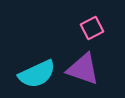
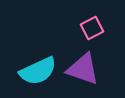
cyan semicircle: moved 1 px right, 3 px up
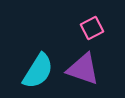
cyan semicircle: rotated 33 degrees counterclockwise
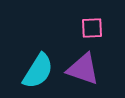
pink square: rotated 25 degrees clockwise
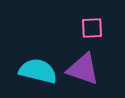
cyan semicircle: rotated 108 degrees counterclockwise
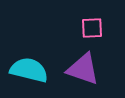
cyan semicircle: moved 9 px left, 1 px up
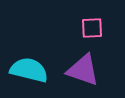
purple triangle: moved 1 px down
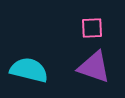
purple triangle: moved 11 px right, 3 px up
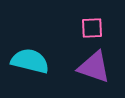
cyan semicircle: moved 1 px right, 9 px up
